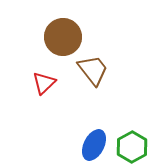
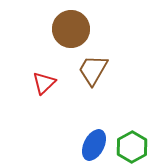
brown circle: moved 8 px right, 8 px up
brown trapezoid: rotated 112 degrees counterclockwise
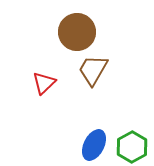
brown circle: moved 6 px right, 3 px down
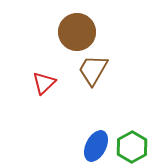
blue ellipse: moved 2 px right, 1 px down
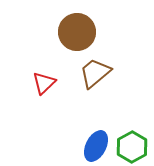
brown trapezoid: moved 2 px right, 3 px down; rotated 20 degrees clockwise
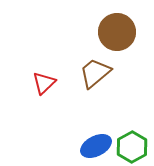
brown circle: moved 40 px right
blue ellipse: rotated 36 degrees clockwise
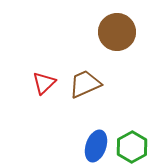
brown trapezoid: moved 10 px left, 11 px down; rotated 16 degrees clockwise
blue ellipse: rotated 44 degrees counterclockwise
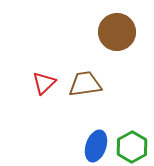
brown trapezoid: rotated 16 degrees clockwise
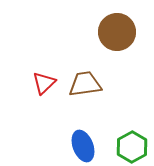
blue ellipse: moved 13 px left; rotated 40 degrees counterclockwise
